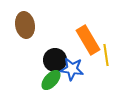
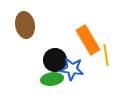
green ellipse: moved 1 px right, 1 px up; rotated 40 degrees clockwise
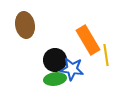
green ellipse: moved 3 px right
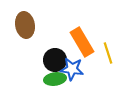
orange rectangle: moved 6 px left, 2 px down
yellow line: moved 2 px right, 2 px up; rotated 10 degrees counterclockwise
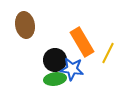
yellow line: rotated 45 degrees clockwise
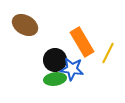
brown ellipse: rotated 50 degrees counterclockwise
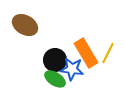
orange rectangle: moved 4 px right, 11 px down
green ellipse: rotated 40 degrees clockwise
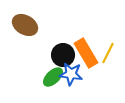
black circle: moved 8 px right, 5 px up
blue star: moved 1 px left, 5 px down
green ellipse: moved 2 px left, 2 px up; rotated 75 degrees counterclockwise
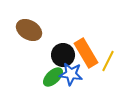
brown ellipse: moved 4 px right, 5 px down
yellow line: moved 8 px down
